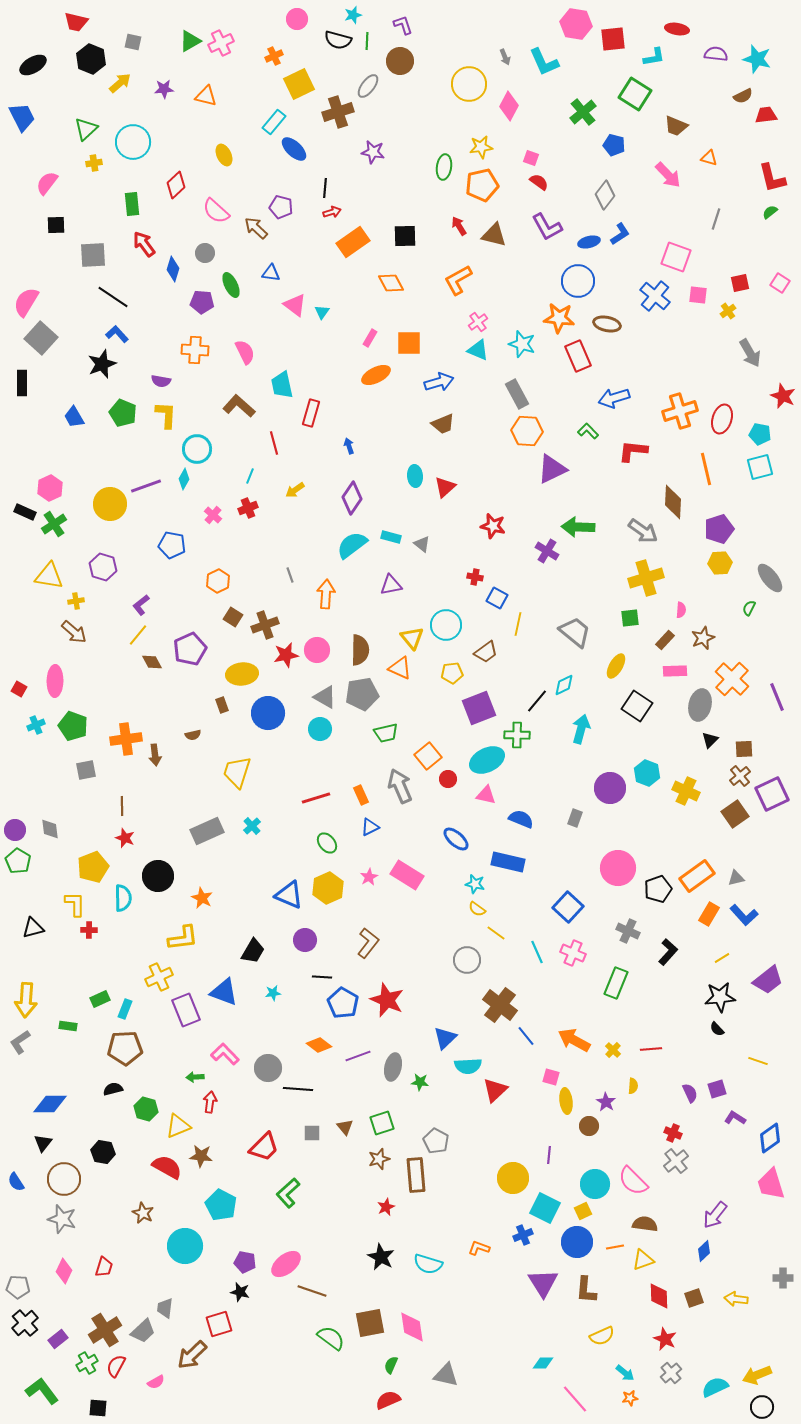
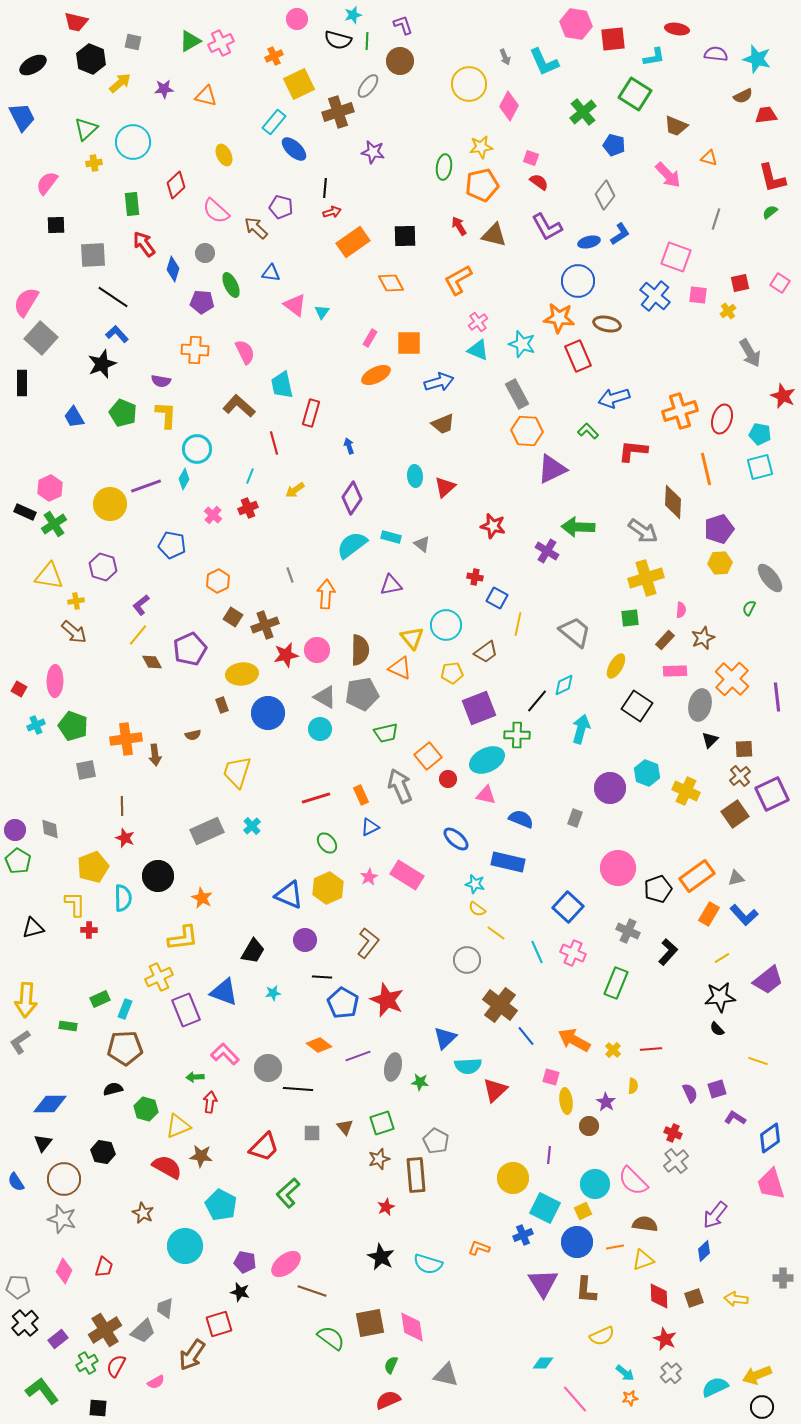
purple line at (777, 697): rotated 16 degrees clockwise
brown arrow at (192, 1355): rotated 12 degrees counterclockwise
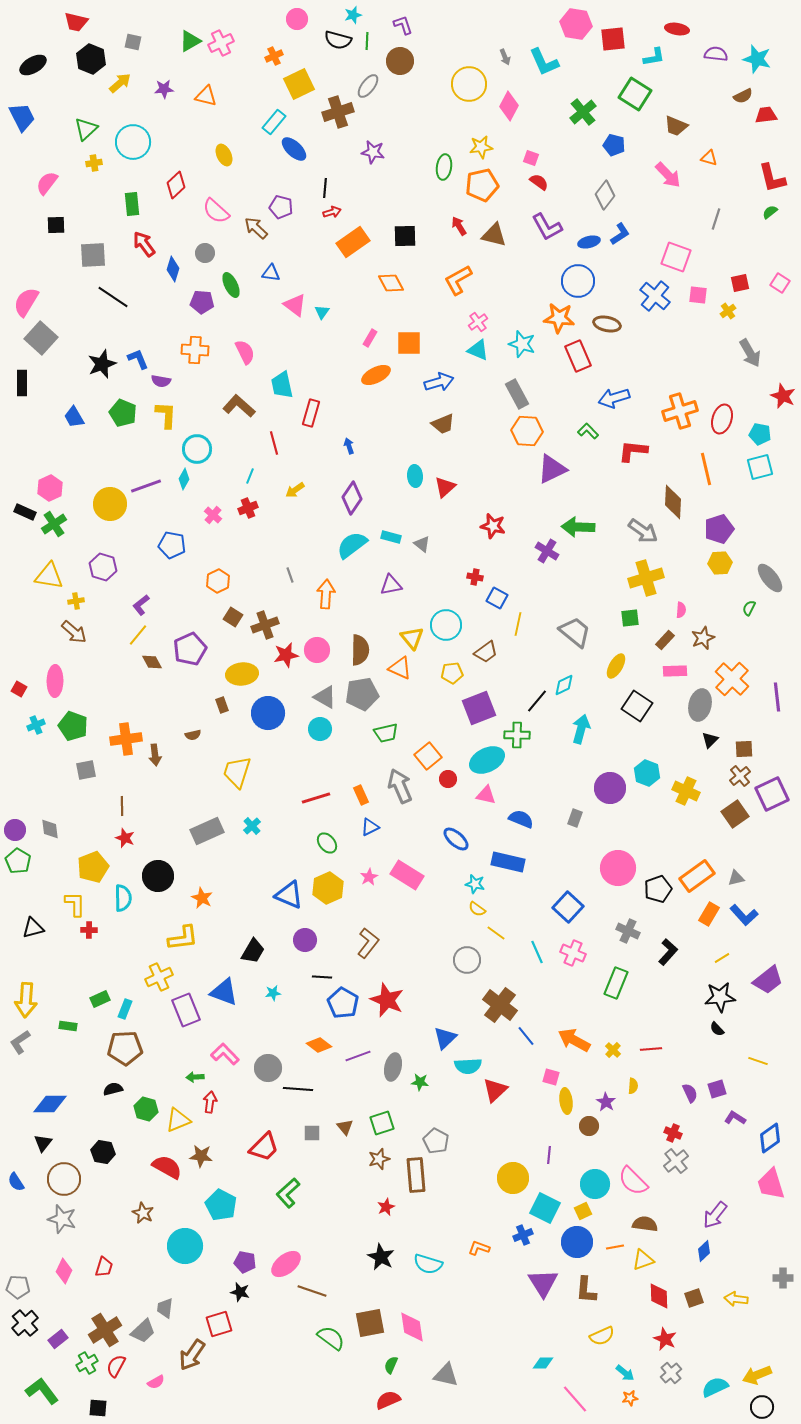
blue L-shape at (117, 334): moved 21 px right, 25 px down; rotated 20 degrees clockwise
yellow triangle at (178, 1126): moved 6 px up
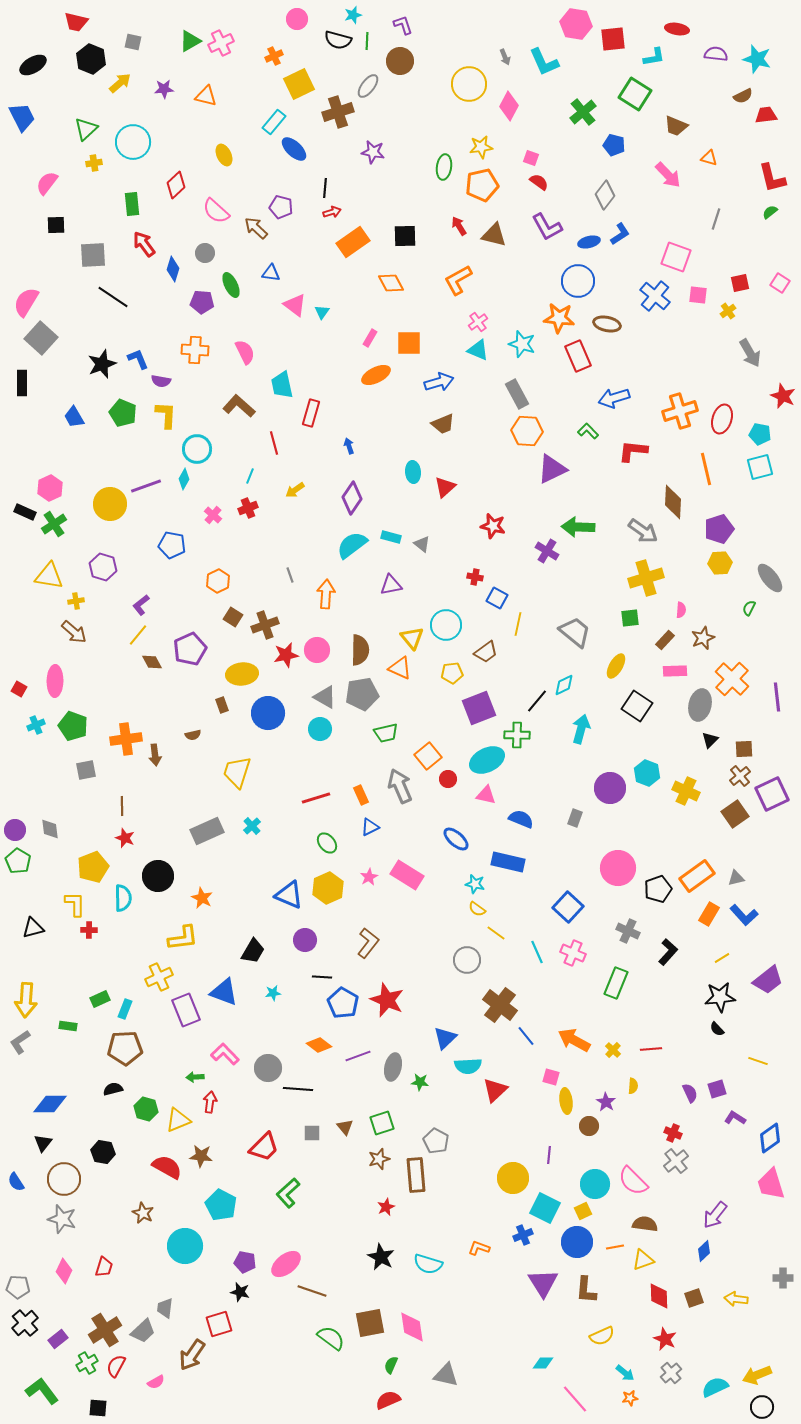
cyan ellipse at (415, 476): moved 2 px left, 4 px up
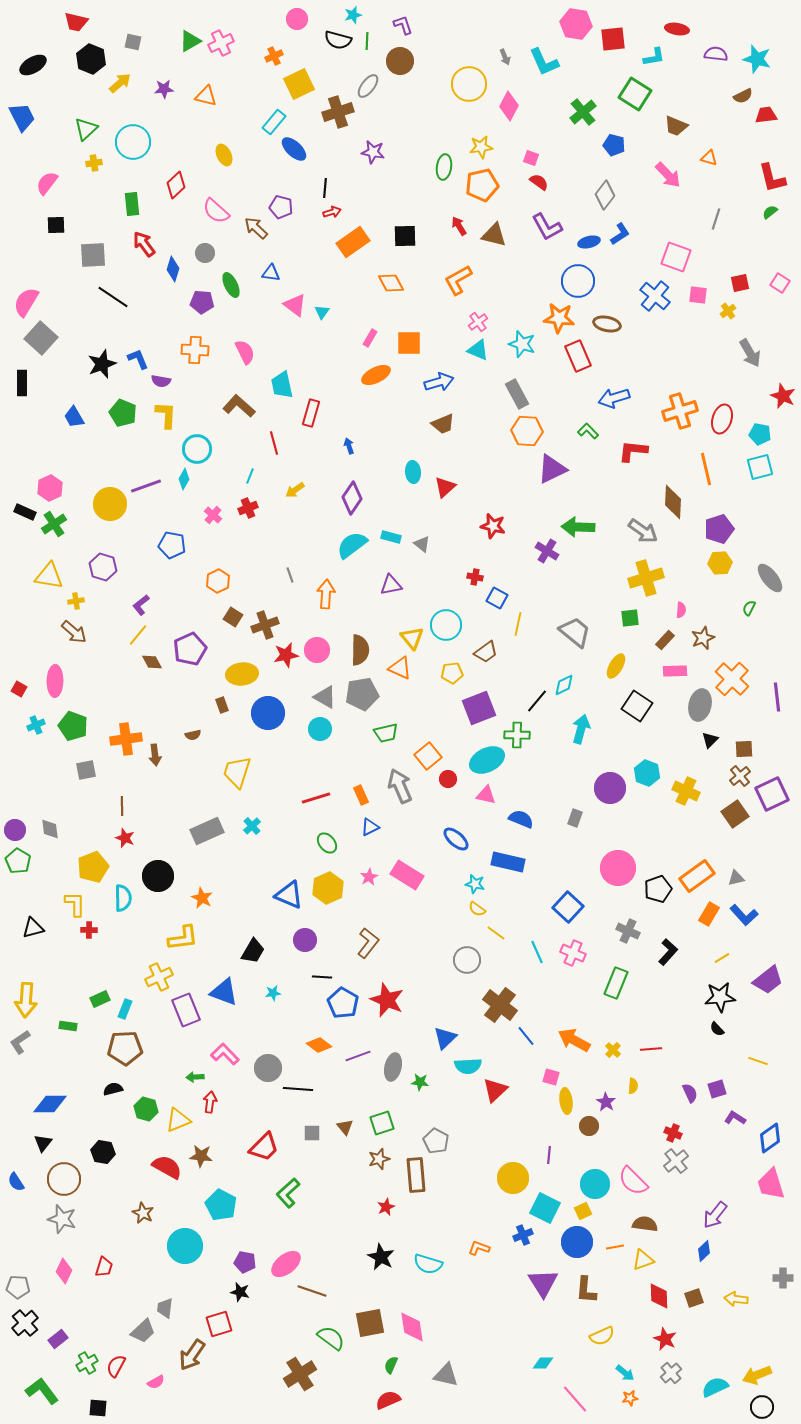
brown cross at (105, 1330): moved 195 px right, 44 px down
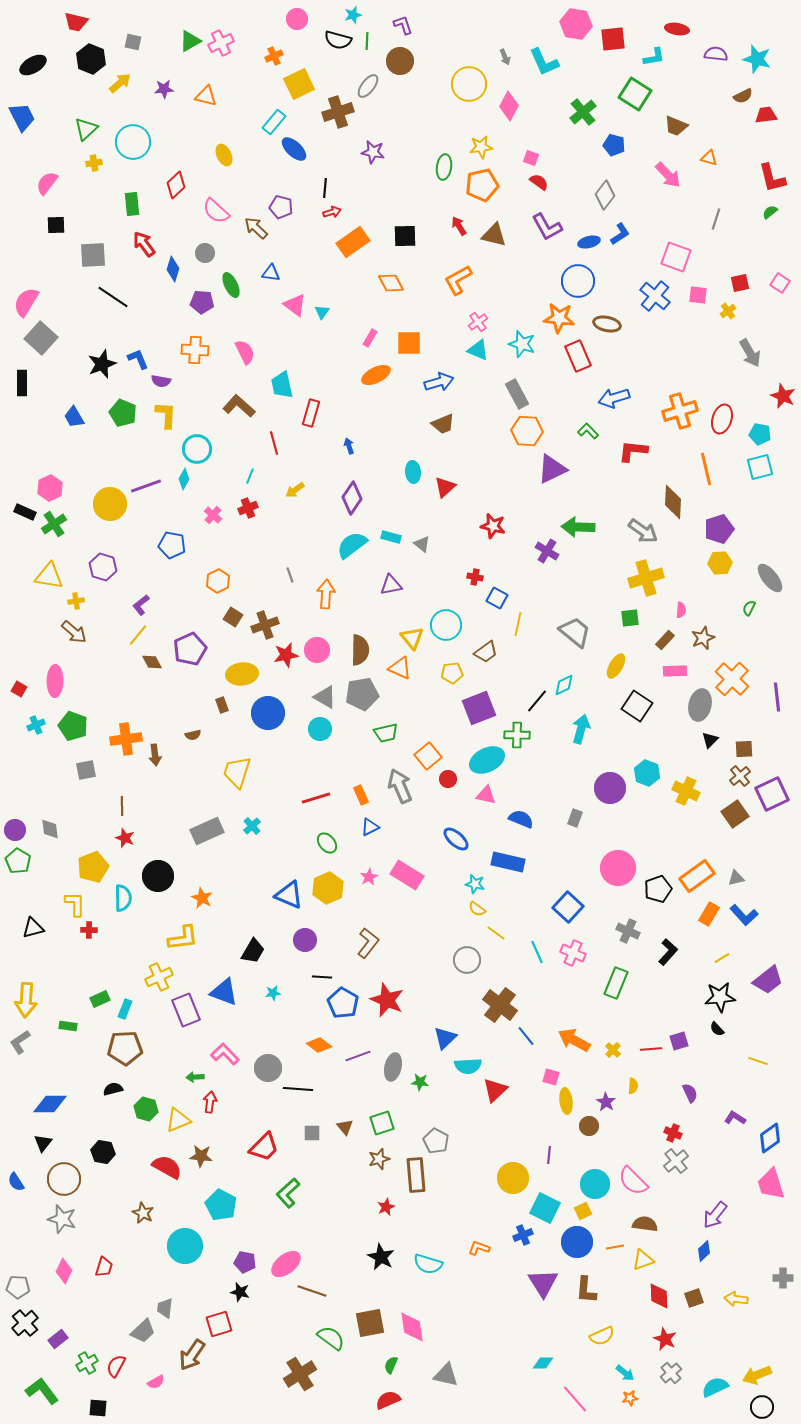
purple square at (717, 1089): moved 38 px left, 48 px up
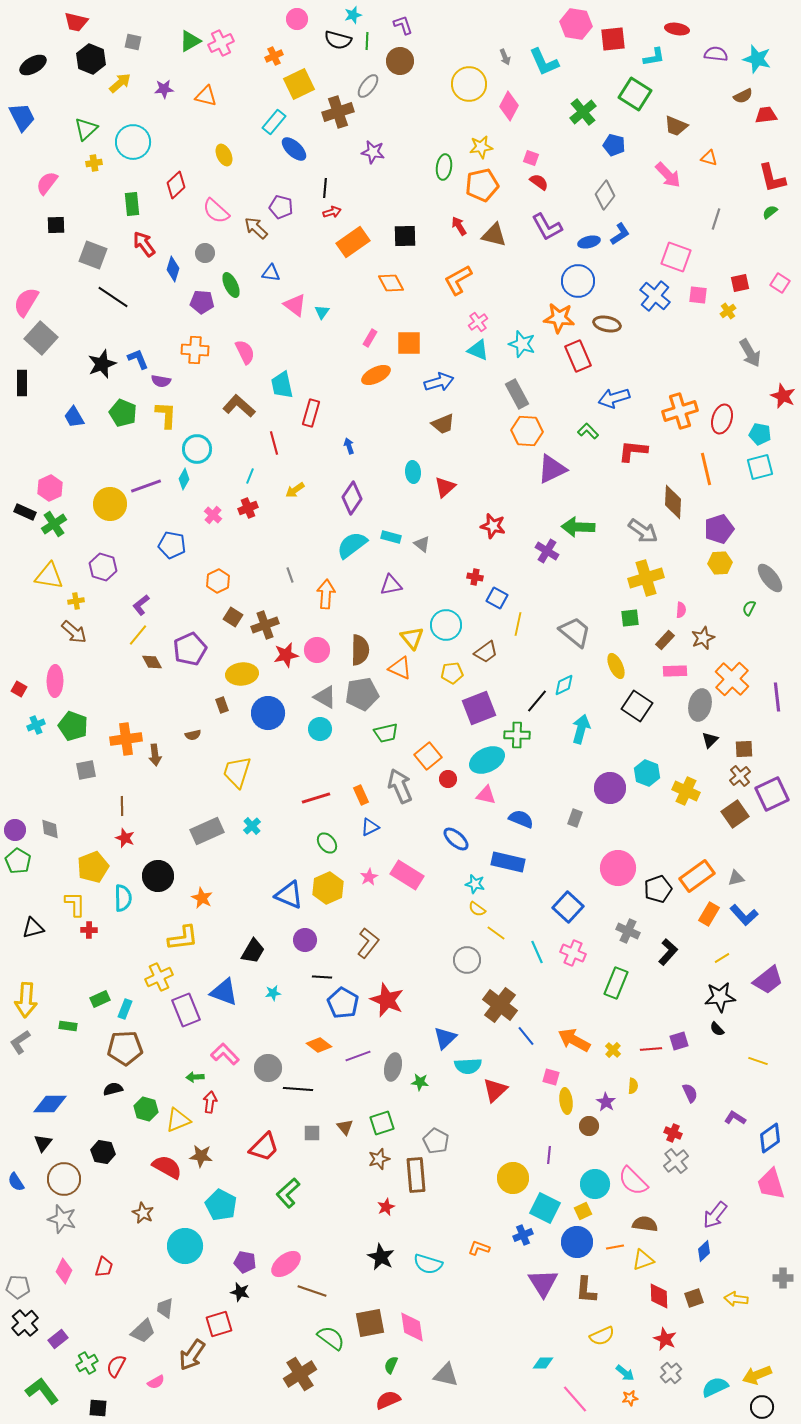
gray square at (93, 255): rotated 24 degrees clockwise
yellow ellipse at (616, 666): rotated 55 degrees counterclockwise
